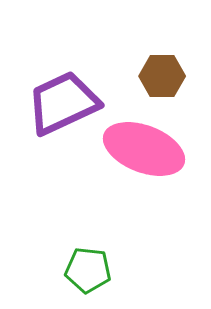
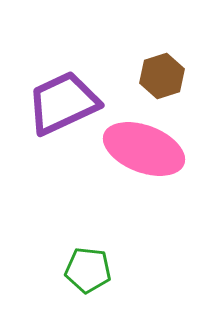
brown hexagon: rotated 18 degrees counterclockwise
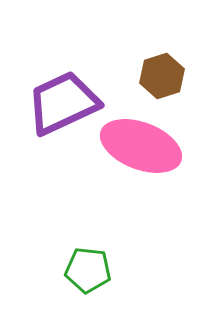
pink ellipse: moved 3 px left, 3 px up
